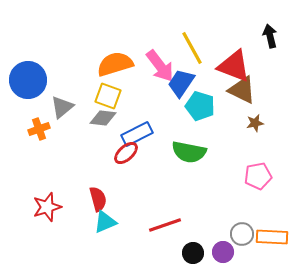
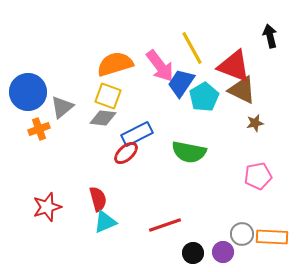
blue circle: moved 12 px down
cyan pentagon: moved 4 px right, 9 px up; rotated 24 degrees clockwise
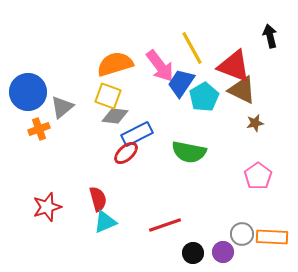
gray diamond: moved 12 px right, 2 px up
pink pentagon: rotated 24 degrees counterclockwise
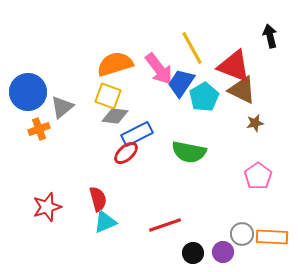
pink arrow: moved 1 px left, 3 px down
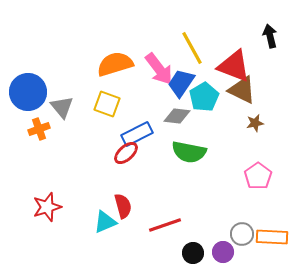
yellow square: moved 1 px left, 8 px down
gray triangle: rotated 30 degrees counterclockwise
gray diamond: moved 62 px right
red semicircle: moved 25 px right, 7 px down
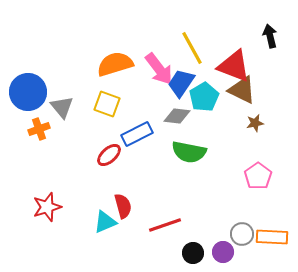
red ellipse: moved 17 px left, 2 px down
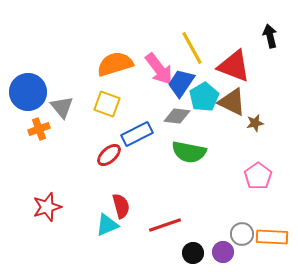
brown triangle: moved 10 px left, 12 px down
red semicircle: moved 2 px left
cyan triangle: moved 2 px right, 3 px down
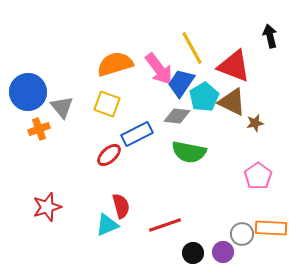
orange rectangle: moved 1 px left, 9 px up
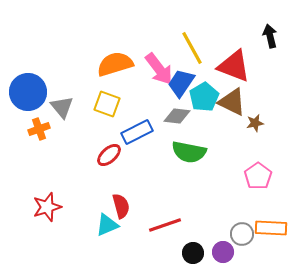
blue rectangle: moved 2 px up
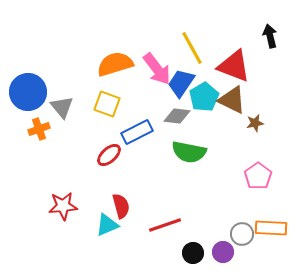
pink arrow: moved 2 px left
brown triangle: moved 2 px up
red star: moved 16 px right, 1 px up; rotated 12 degrees clockwise
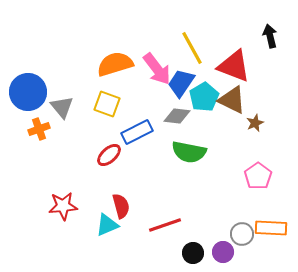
brown star: rotated 12 degrees counterclockwise
